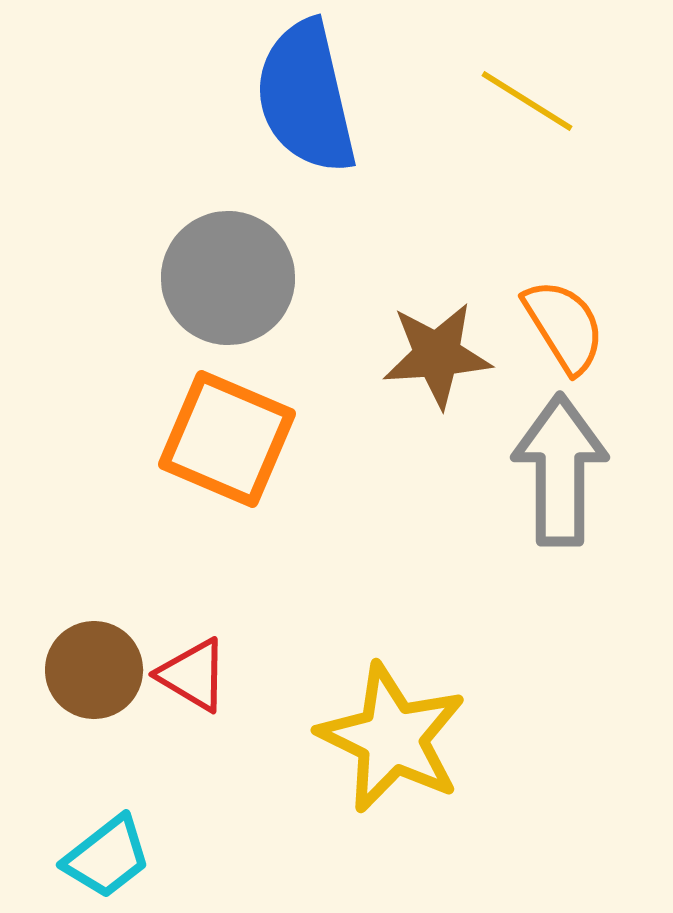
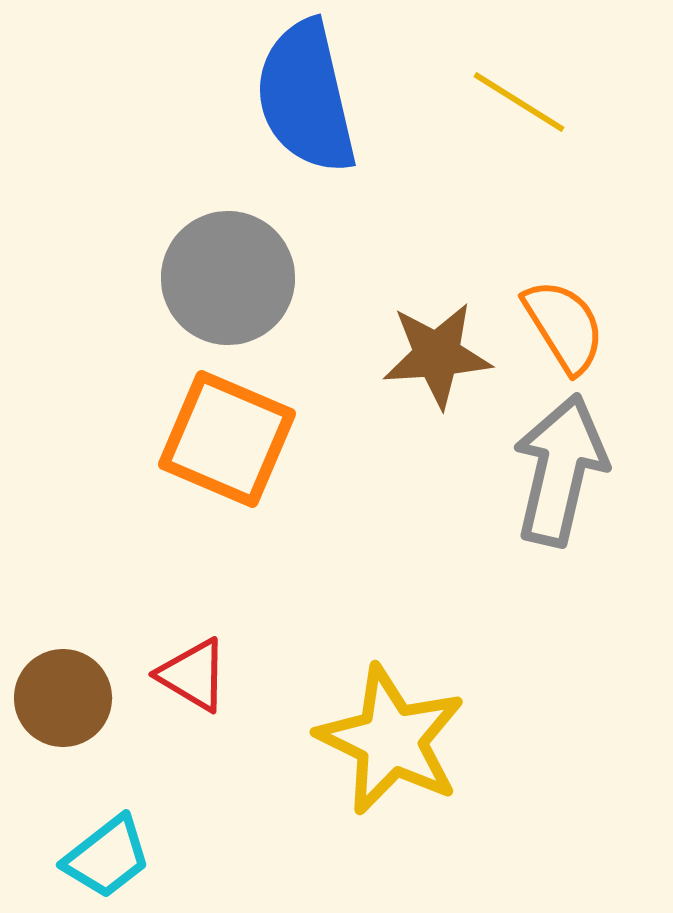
yellow line: moved 8 px left, 1 px down
gray arrow: rotated 13 degrees clockwise
brown circle: moved 31 px left, 28 px down
yellow star: moved 1 px left, 2 px down
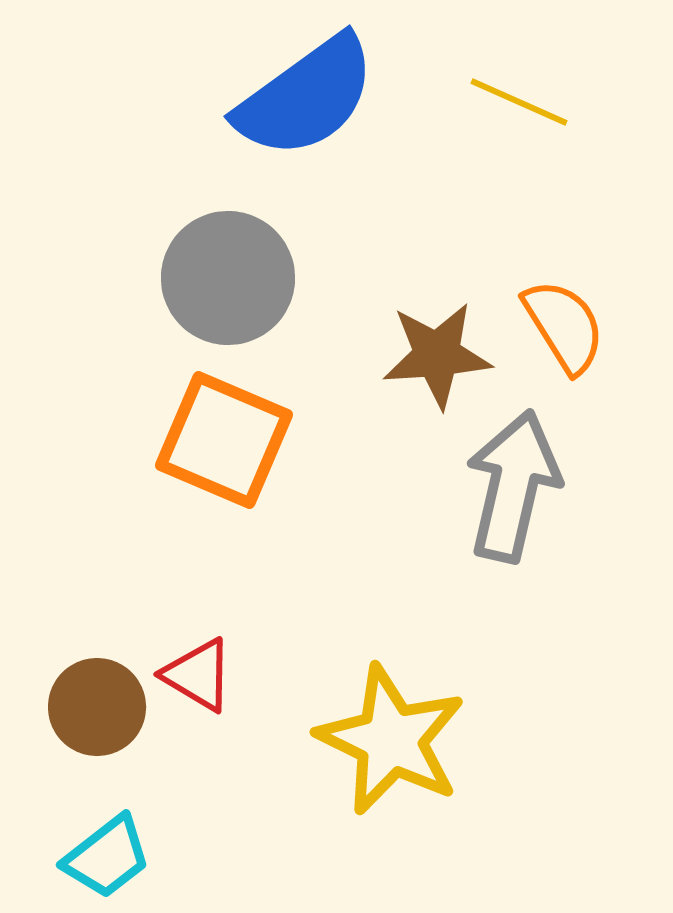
blue semicircle: rotated 113 degrees counterclockwise
yellow line: rotated 8 degrees counterclockwise
orange square: moved 3 px left, 1 px down
gray arrow: moved 47 px left, 16 px down
red triangle: moved 5 px right
brown circle: moved 34 px right, 9 px down
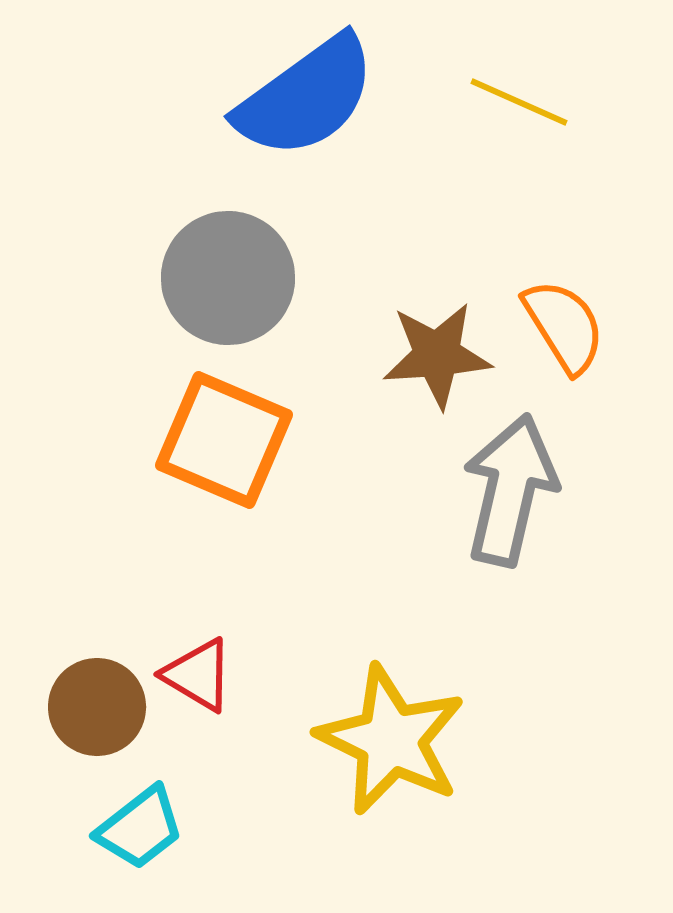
gray arrow: moved 3 px left, 4 px down
cyan trapezoid: moved 33 px right, 29 px up
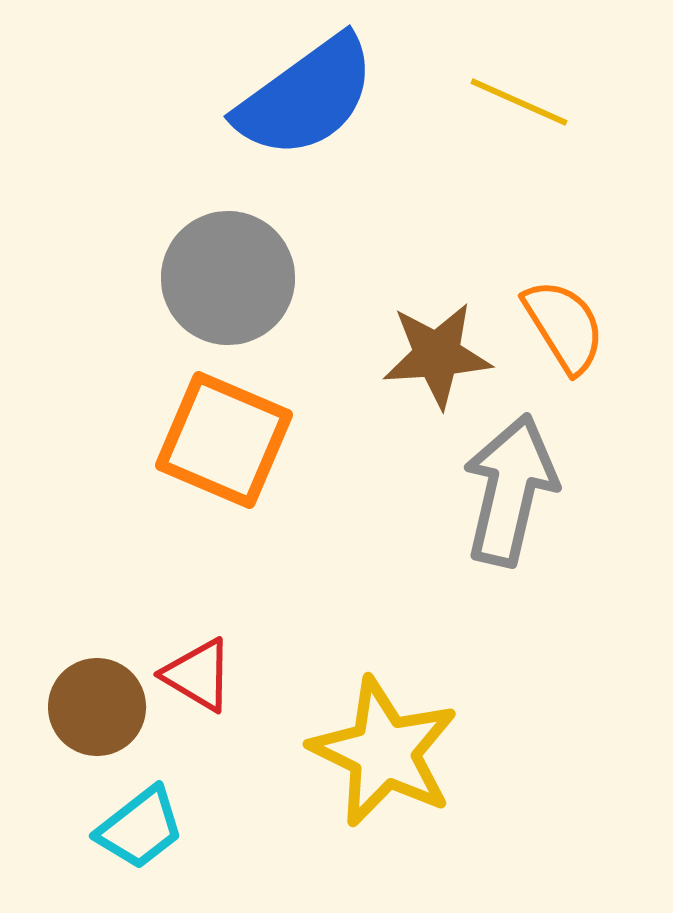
yellow star: moved 7 px left, 12 px down
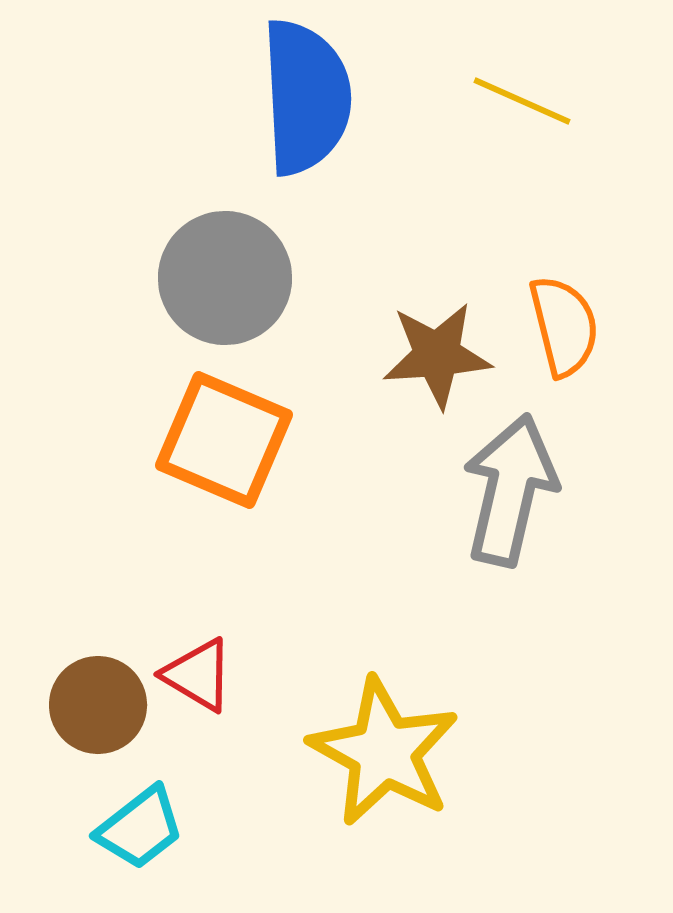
blue semicircle: rotated 57 degrees counterclockwise
yellow line: moved 3 px right, 1 px up
gray circle: moved 3 px left
orange semicircle: rotated 18 degrees clockwise
brown circle: moved 1 px right, 2 px up
yellow star: rotated 3 degrees clockwise
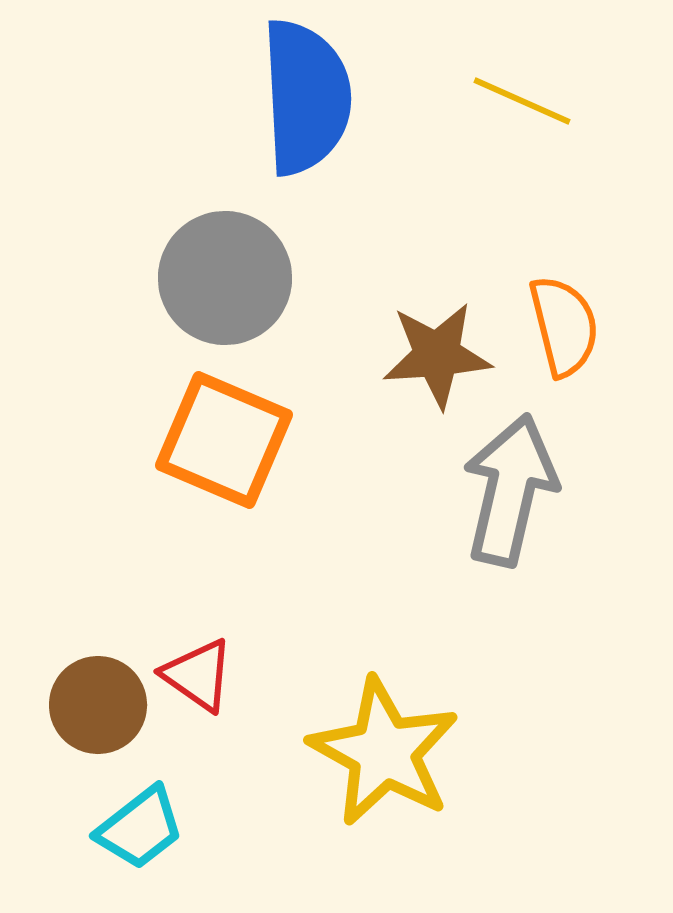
red triangle: rotated 4 degrees clockwise
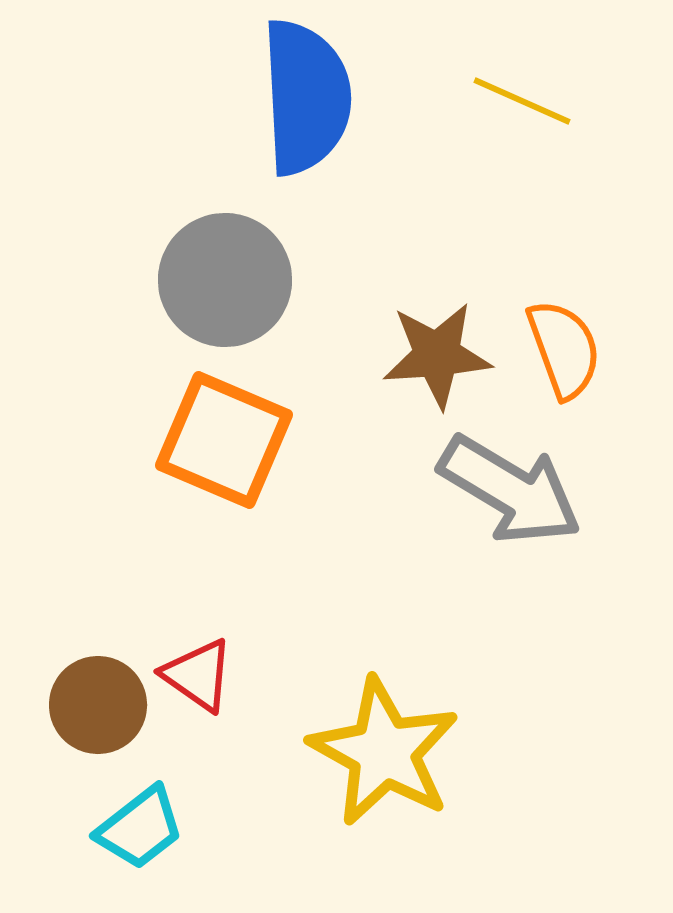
gray circle: moved 2 px down
orange semicircle: moved 23 px down; rotated 6 degrees counterclockwise
gray arrow: rotated 108 degrees clockwise
